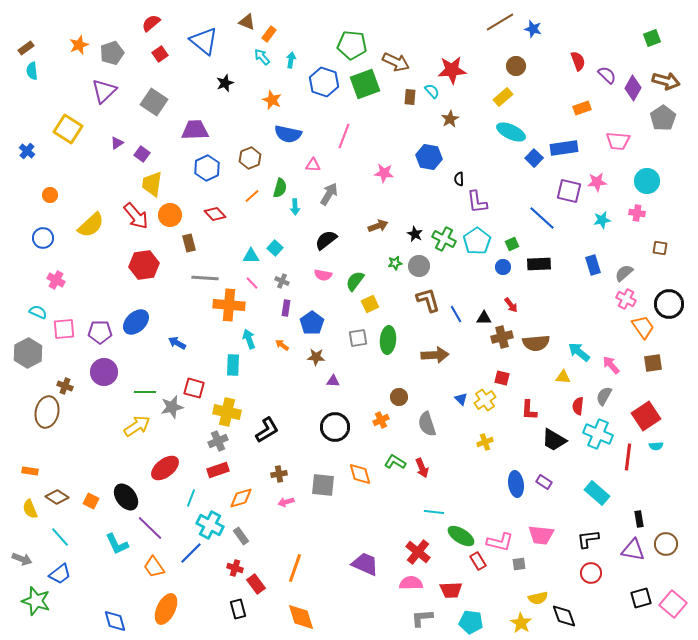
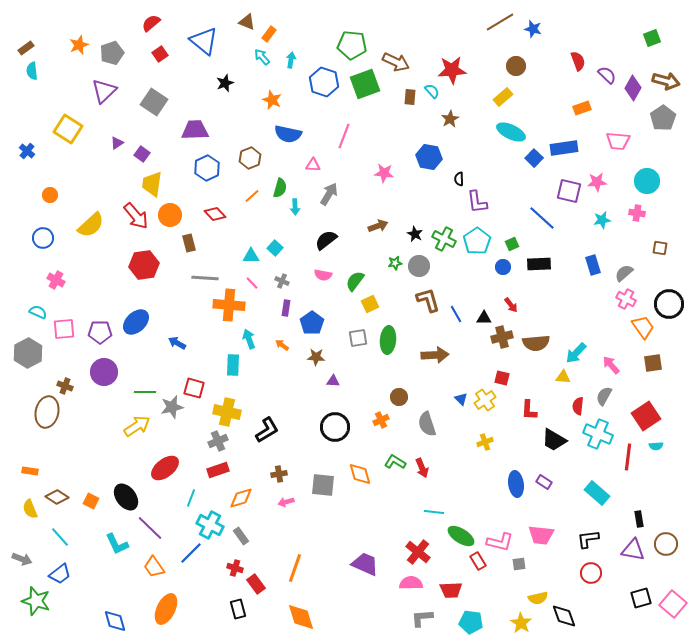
cyan arrow at (579, 352): moved 3 px left, 1 px down; rotated 85 degrees counterclockwise
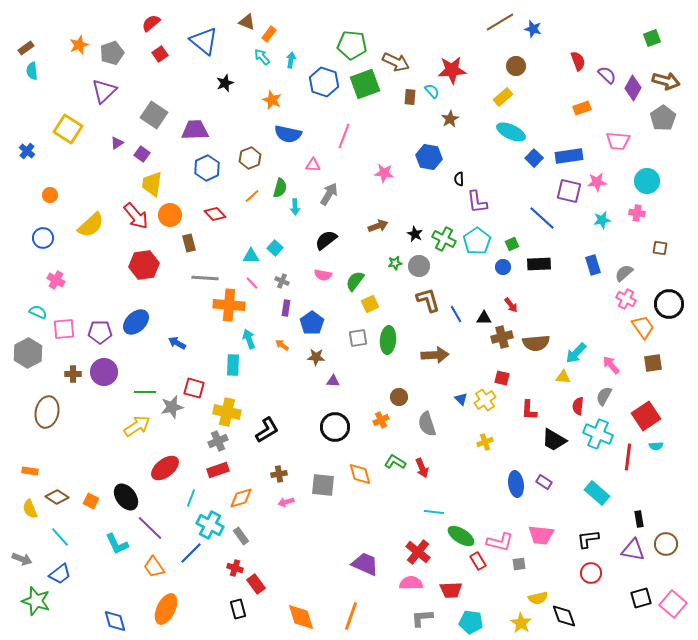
gray square at (154, 102): moved 13 px down
blue rectangle at (564, 148): moved 5 px right, 8 px down
brown cross at (65, 386): moved 8 px right, 12 px up; rotated 21 degrees counterclockwise
orange line at (295, 568): moved 56 px right, 48 px down
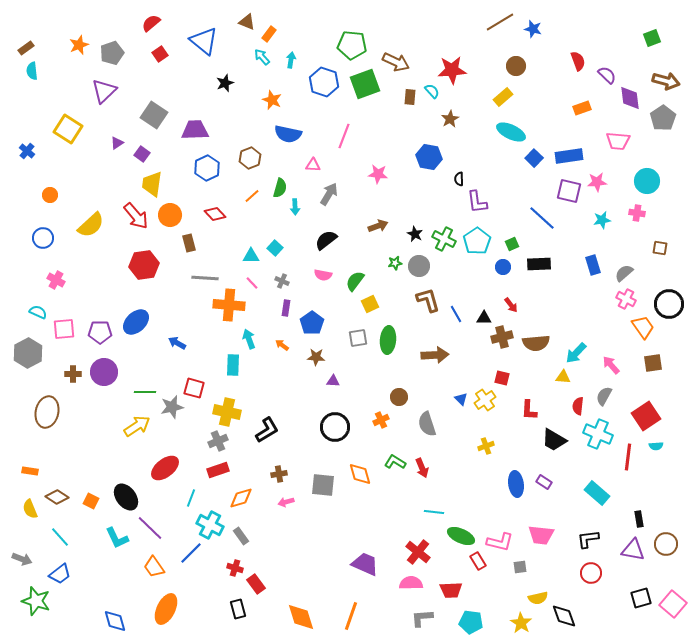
purple diamond at (633, 88): moved 3 px left, 10 px down; rotated 35 degrees counterclockwise
pink star at (384, 173): moved 6 px left, 1 px down
yellow cross at (485, 442): moved 1 px right, 4 px down
green ellipse at (461, 536): rotated 8 degrees counterclockwise
cyan L-shape at (117, 544): moved 6 px up
gray square at (519, 564): moved 1 px right, 3 px down
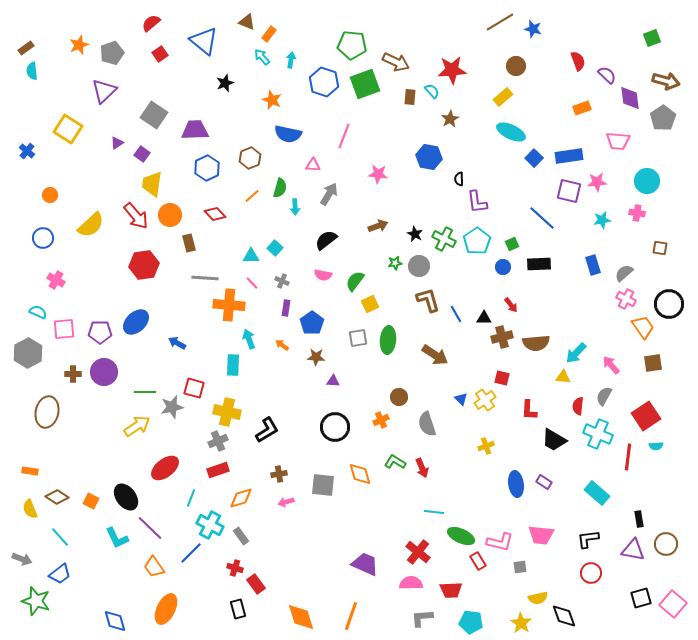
brown arrow at (435, 355): rotated 36 degrees clockwise
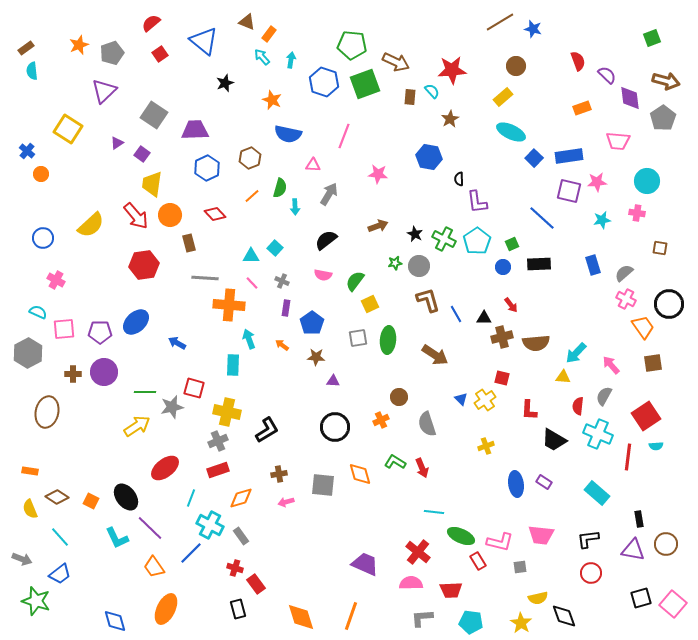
orange circle at (50, 195): moved 9 px left, 21 px up
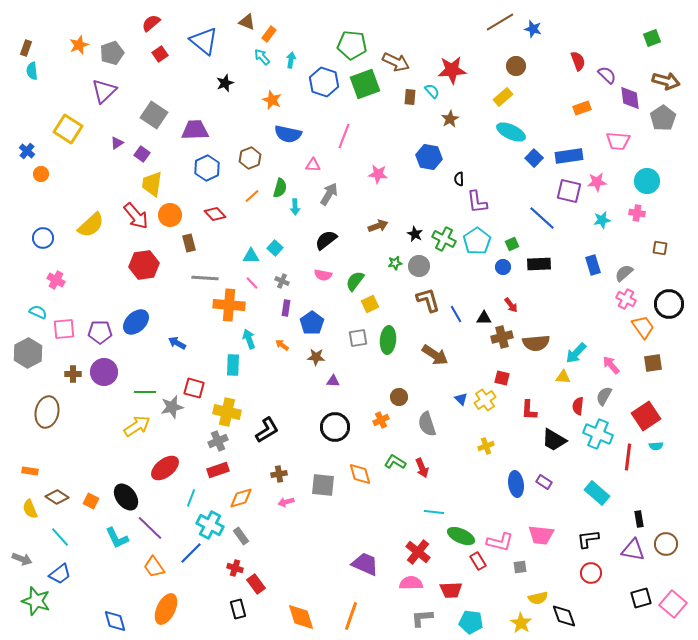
brown rectangle at (26, 48): rotated 35 degrees counterclockwise
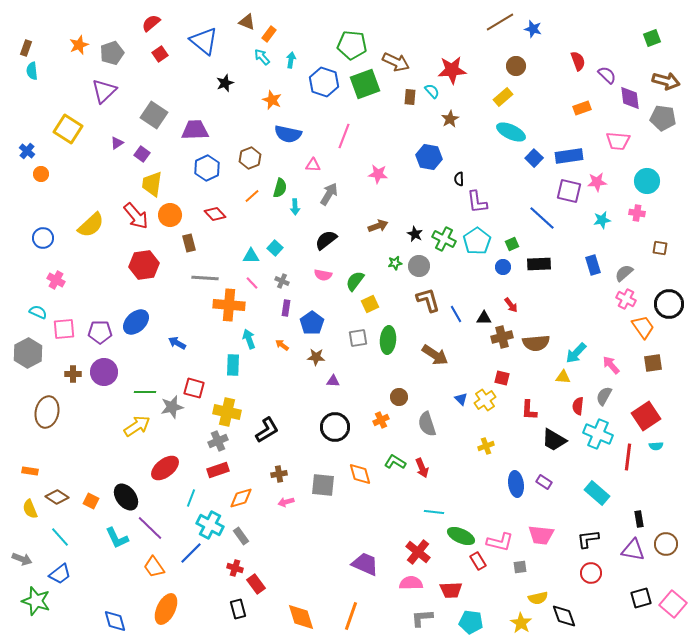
gray pentagon at (663, 118): rotated 30 degrees counterclockwise
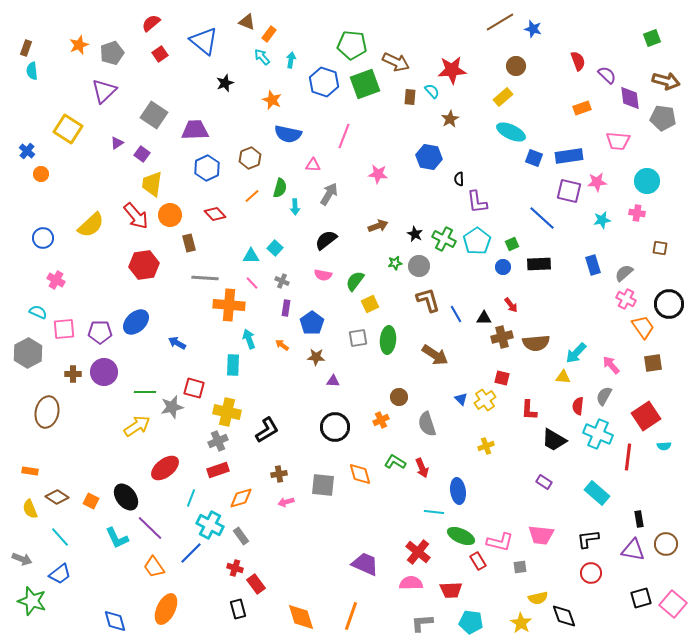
blue square at (534, 158): rotated 24 degrees counterclockwise
cyan semicircle at (656, 446): moved 8 px right
blue ellipse at (516, 484): moved 58 px left, 7 px down
green star at (36, 601): moved 4 px left
gray L-shape at (422, 618): moved 5 px down
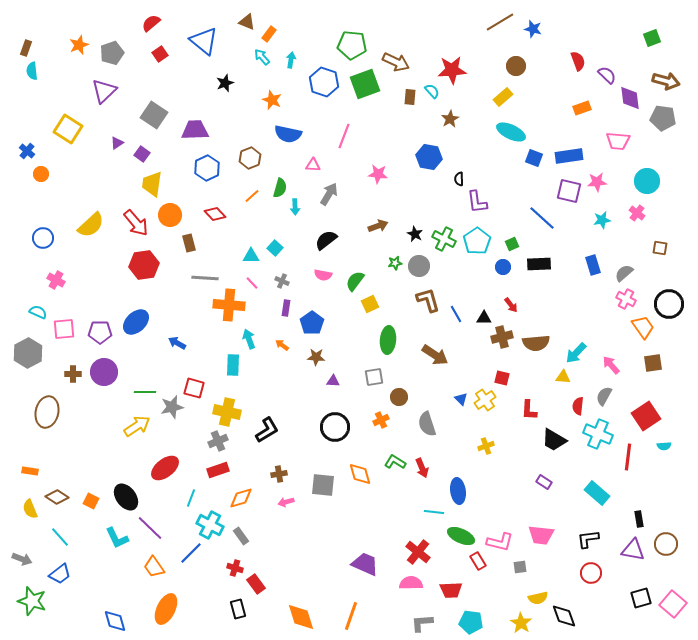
pink cross at (637, 213): rotated 28 degrees clockwise
red arrow at (136, 216): moved 7 px down
gray square at (358, 338): moved 16 px right, 39 px down
